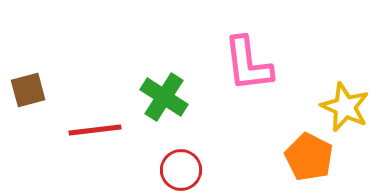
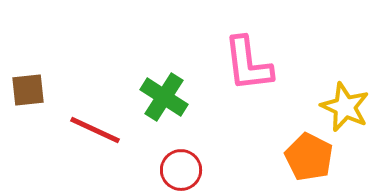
brown square: rotated 9 degrees clockwise
red line: rotated 32 degrees clockwise
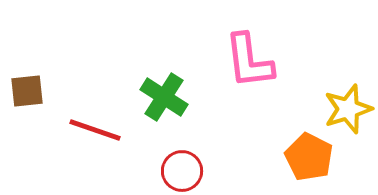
pink L-shape: moved 1 px right, 3 px up
brown square: moved 1 px left, 1 px down
yellow star: moved 3 px right, 2 px down; rotated 30 degrees clockwise
red line: rotated 6 degrees counterclockwise
red circle: moved 1 px right, 1 px down
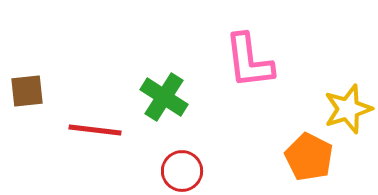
red line: rotated 12 degrees counterclockwise
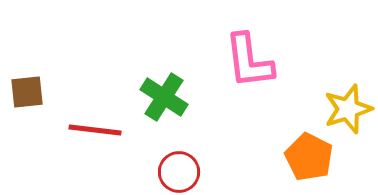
brown square: moved 1 px down
red circle: moved 3 px left, 1 px down
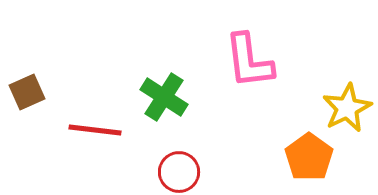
brown square: rotated 18 degrees counterclockwise
yellow star: moved 1 px left, 1 px up; rotated 9 degrees counterclockwise
orange pentagon: rotated 9 degrees clockwise
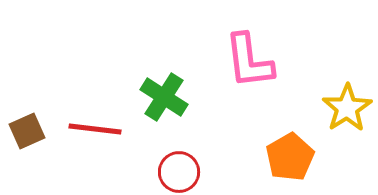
brown square: moved 39 px down
yellow star: rotated 6 degrees counterclockwise
red line: moved 1 px up
orange pentagon: moved 19 px left; rotated 6 degrees clockwise
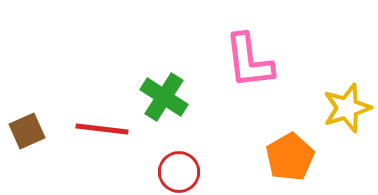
yellow star: rotated 15 degrees clockwise
red line: moved 7 px right
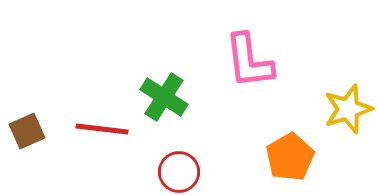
yellow star: moved 1 px right, 1 px down
